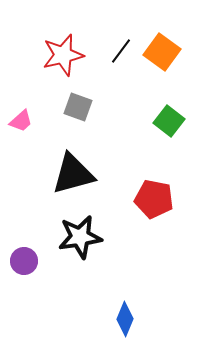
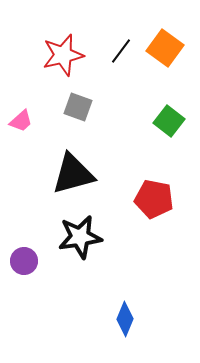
orange square: moved 3 px right, 4 px up
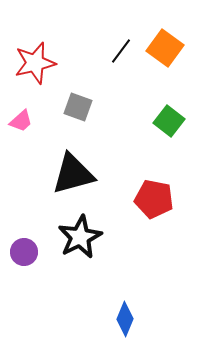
red star: moved 28 px left, 8 px down
black star: rotated 18 degrees counterclockwise
purple circle: moved 9 px up
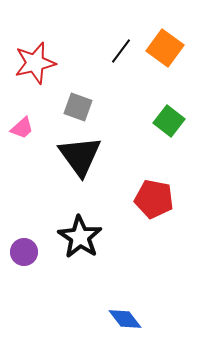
pink trapezoid: moved 1 px right, 7 px down
black triangle: moved 7 px right, 18 px up; rotated 51 degrees counterclockwise
black star: rotated 12 degrees counterclockwise
blue diamond: rotated 60 degrees counterclockwise
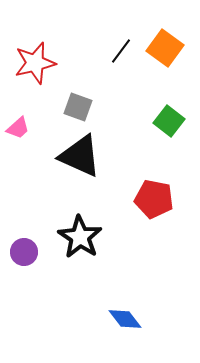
pink trapezoid: moved 4 px left
black triangle: rotated 30 degrees counterclockwise
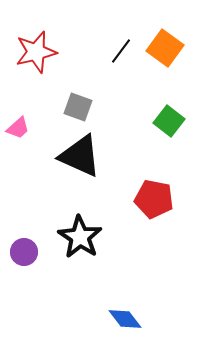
red star: moved 1 px right, 11 px up
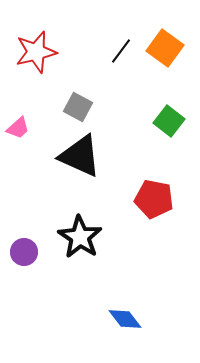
gray square: rotated 8 degrees clockwise
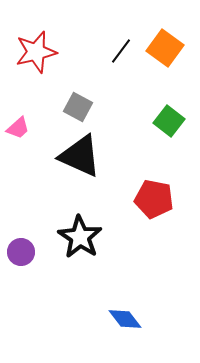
purple circle: moved 3 px left
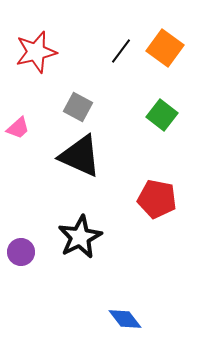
green square: moved 7 px left, 6 px up
red pentagon: moved 3 px right
black star: rotated 12 degrees clockwise
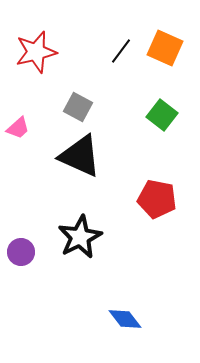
orange square: rotated 12 degrees counterclockwise
